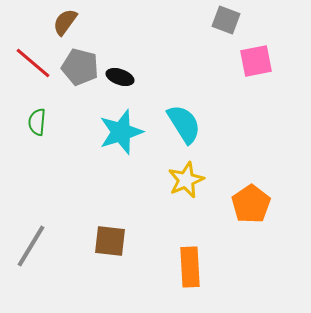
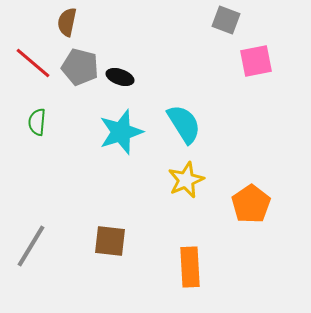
brown semicircle: moved 2 px right; rotated 24 degrees counterclockwise
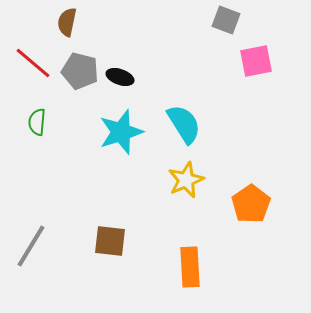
gray pentagon: moved 4 px down
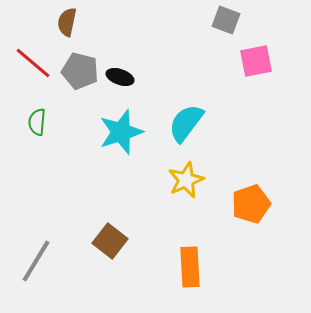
cyan semicircle: moved 2 px right, 1 px up; rotated 111 degrees counterclockwise
orange pentagon: rotated 15 degrees clockwise
brown square: rotated 32 degrees clockwise
gray line: moved 5 px right, 15 px down
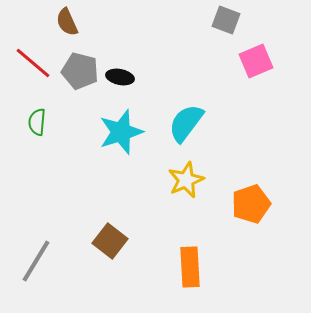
brown semicircle: rotated 36 degrees counterclockwise
pink square: rotated 12 degrees counterclockwise
black ellipse: rotated 8 degrees counterclockwise
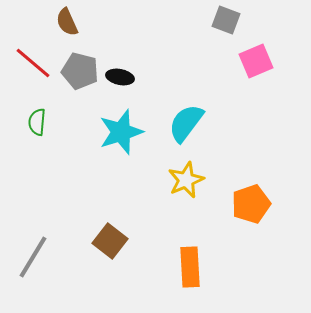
gray line: moved 3 px left, 4 px up
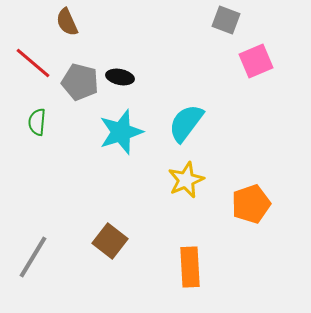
gray pentagon: moved 11 px down
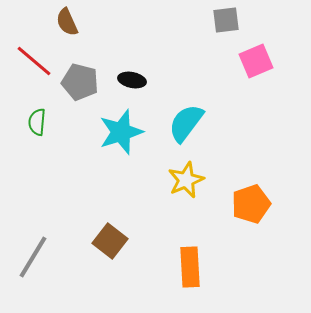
gray square: rotated 28 degrees counterclockwise
red line: moved 1 px right, 2 px up
black ellipse: moved 12 px right, 3 px down
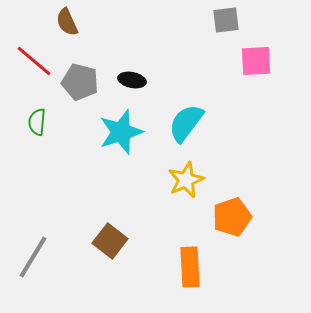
pink square: rotated 20 degrees clockwise
orange pentagon: moved 19 px left, 13 px down
